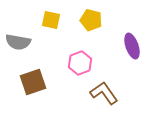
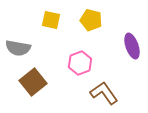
gray semicircle: moved 6 px down
brown square: rotated 20 degrees counterclockwise
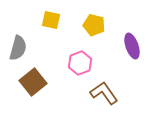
yellow pentagon: moved 3 px right, 5 px down
gray semicircle: rotated 85 degrees counterclockwise
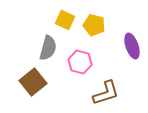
yellow square: moved 14 px right; rotated 12 degrees clockwise
gray semicircle: moved 30 px right
pink hexagon: moved 1 px up; rotated 25 degrees counterclockwise
brown L-shape: moved 2 px right; rotated 108 degrees clockwise
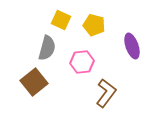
yellow square: moved 4 px left
gray semicircle: moved 1 px left
pink hexagon: moved 2 px right; rotated 20 degrees counterclockwise
brown square: moved 1 px right
brown L-shape: rotated 36 degrees counterclockwise
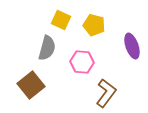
pink hexagon: rotated 10 degrees clockwise
brown square: moved 3 px left, 3 px down
